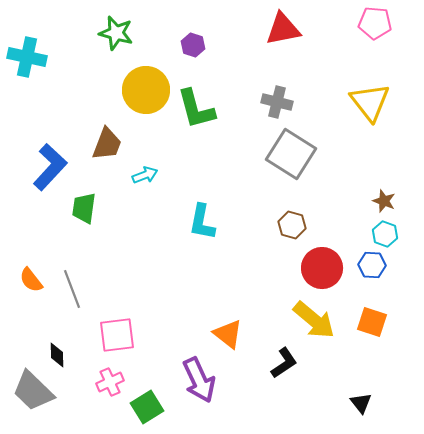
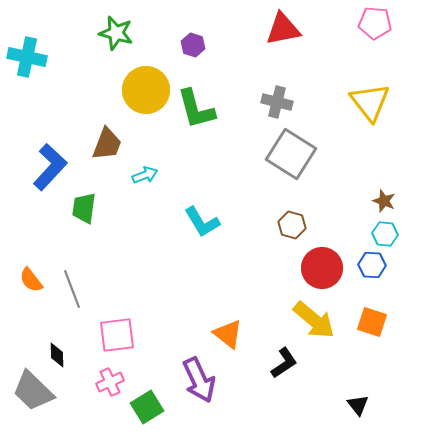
cyan L-shape: rotated 42 degrees counterclockwise
cyan hexagon: rotated 15 degrees counterclockwise
black triangle: moved 3 px left, 2 px down
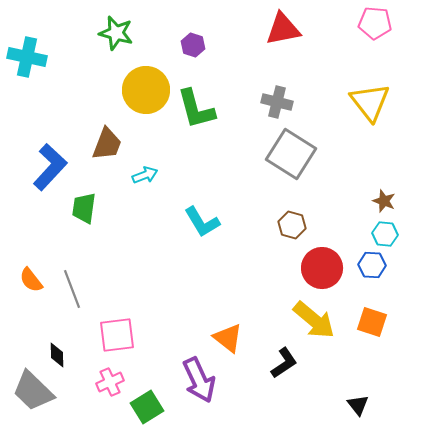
orange triangle: moved 4 px down
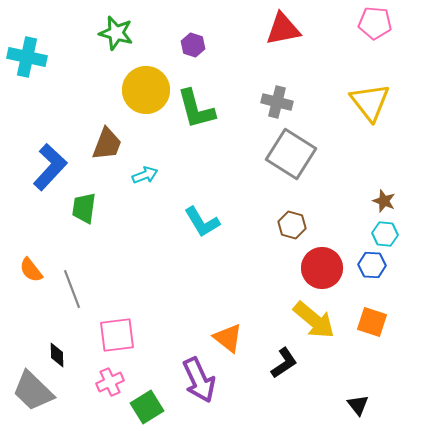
orange semicircle: moved 10 px up
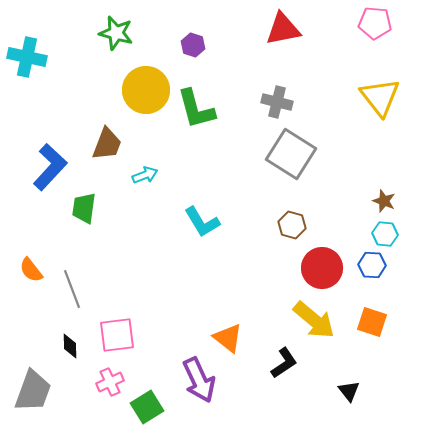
yellow triangle: moved 10 px right, 5 px up
black diamond: moved 13 px right, 9 px up
gray trapezoid: rotated 114 degrees counterclockwise
black triangle: moved 9 px left, 14 px up
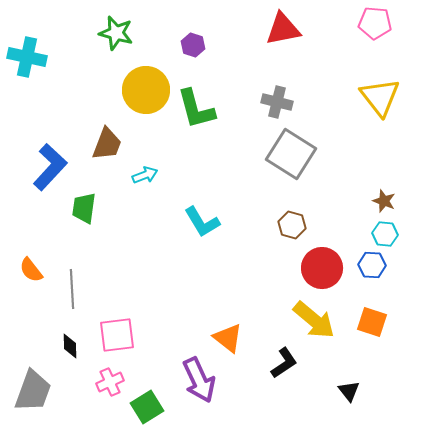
gray line: rotated 18 degrees clockwise
